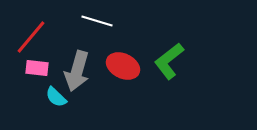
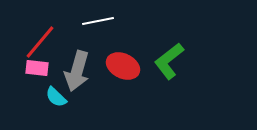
white line: moved 1 px right; rotated 28 degrees counterclockwise
red line: moved 9 px right, 5 px down
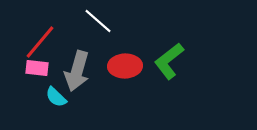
white line: rotated 52 degrees clockwise
red ellipse: moved 2 px right; rotated 28 degrees counterclockwise
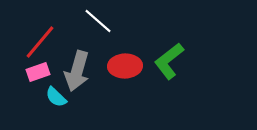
pink rectangle: moved 1 px right, 4 px down; rotated 25 degrees counterclockwise
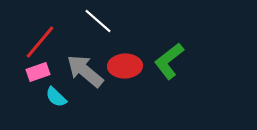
gray arrow: moved 8 px right; rotated 114 degrees clockwise
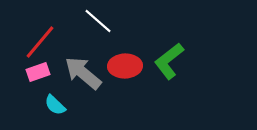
gray arrow: moved 2 px left, 2 px down
cyan semicircle: moved 1 px left, 8 px down
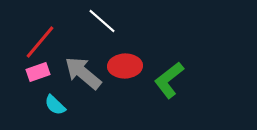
white line: moved 4 px right
green L-shape: moved 19 px down
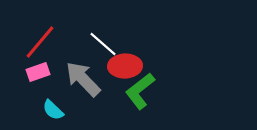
white line: moved 1 px right, 23 px down
gray arrow: moved 6 px down; rotated 6 degrees clockwise
green L-shape: moved 29 px left, 11 px down
cyan semicircle: moved 2 px left, 5 px down
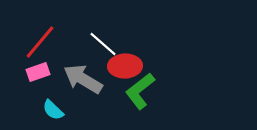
gray arrow: rotated 15 degrees counterclockwise
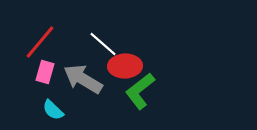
pink rectangle: moved 7 px right; rotated 55 degrees counterclockwise
